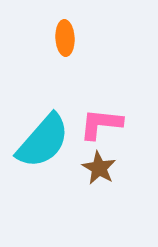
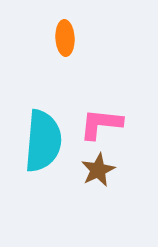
cyan semicircle: rotated 36 degrees counterclockwise
brown star: moved 1 px left, 2 px down; rotated 16 degrees clockwise
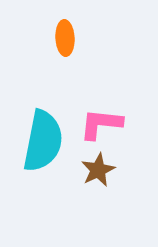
cyan semicircle: rotated 6 degrees clockwise
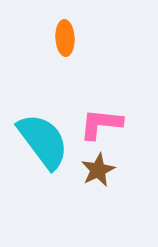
cyan semicircle: rotated 48 degrees counterclockwise
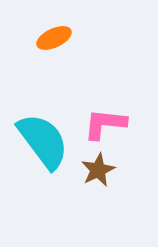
orange ellipse: moved 11 px left; rotated 68 degrees clockwise
pink L-shape: moved 4 px right
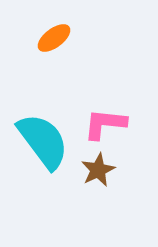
orange ellipse: rotated 12 degrees counterclockwise
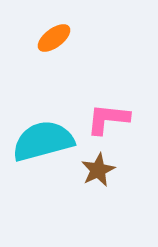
pink L-shape: moved 3 px right, 5 px up
cyan semicircle: rotated 68 degrees counterclockwise
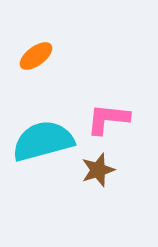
orange ellipse: moved 18 px left, 18 px down
brown star: rotated 8 degrees clockwise
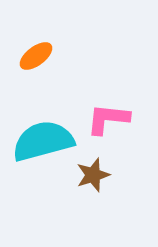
brown star: moved 5 px left, 5 px down
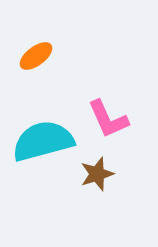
pink L-shape: rotated 120 degrees counterclockwise
brown star: moved 4 px right, 1 px up
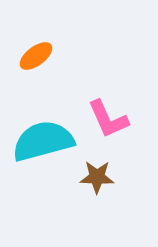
brown star: moved 3 px down; rotated 20 degrees clockwise
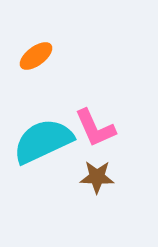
pink L-shape: moved 13 px left, 9 px down
cyan semicircle: rotated 10 degrees counterclockwise
